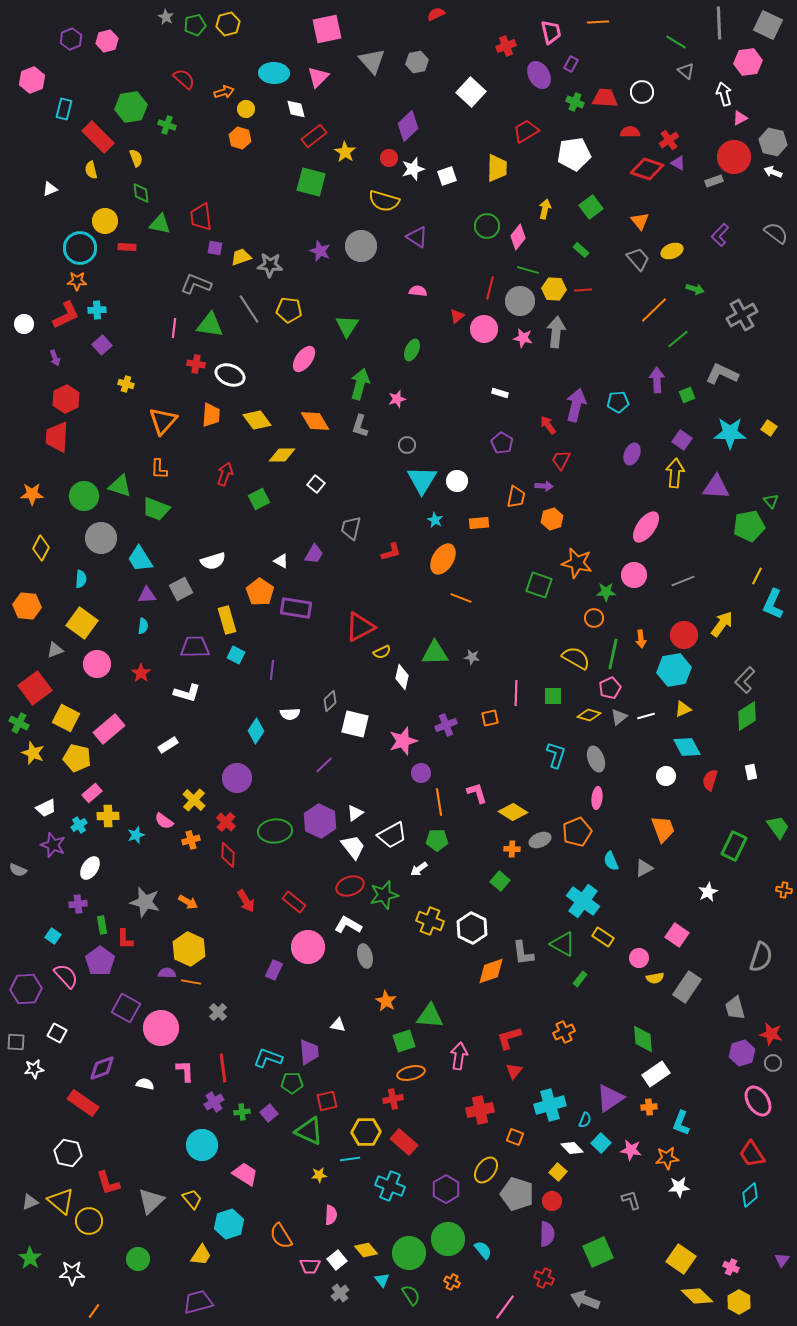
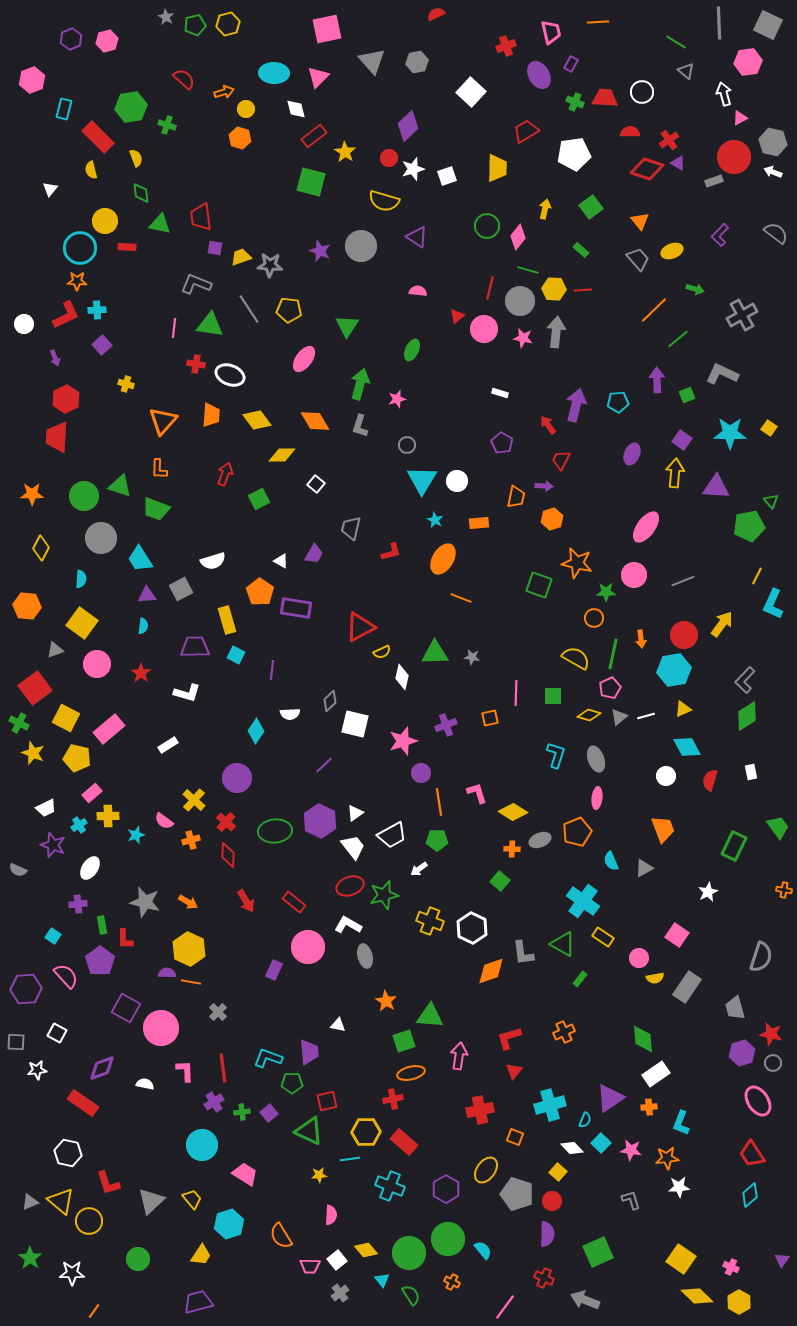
white triangle at (50, 189): rotated 28 degrees counterclockwise
white star at (34, 1069): moved 3 px right, 1 px down
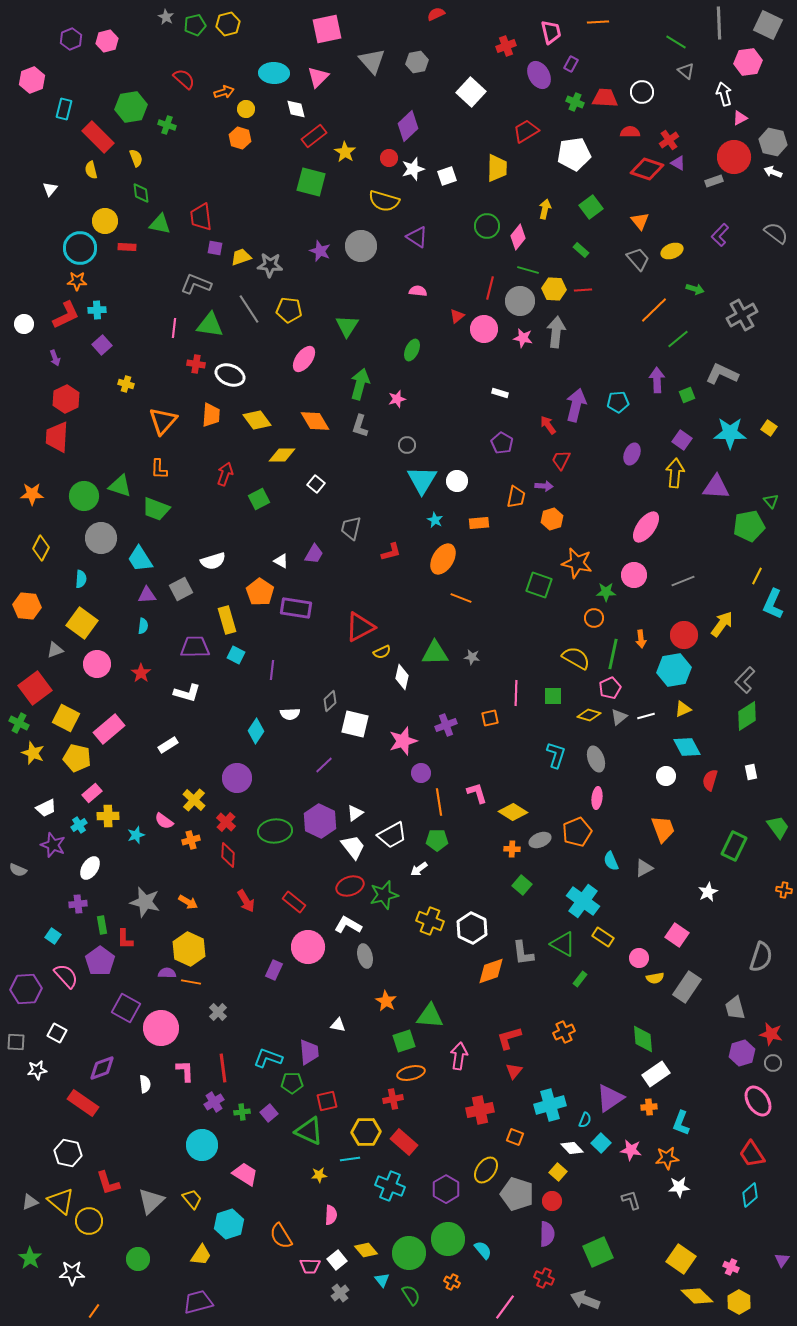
green square at (500, 881): moved 22 px right, 4 px down
white semicircle at (145, 1084): rotated 72 degrees clockwise
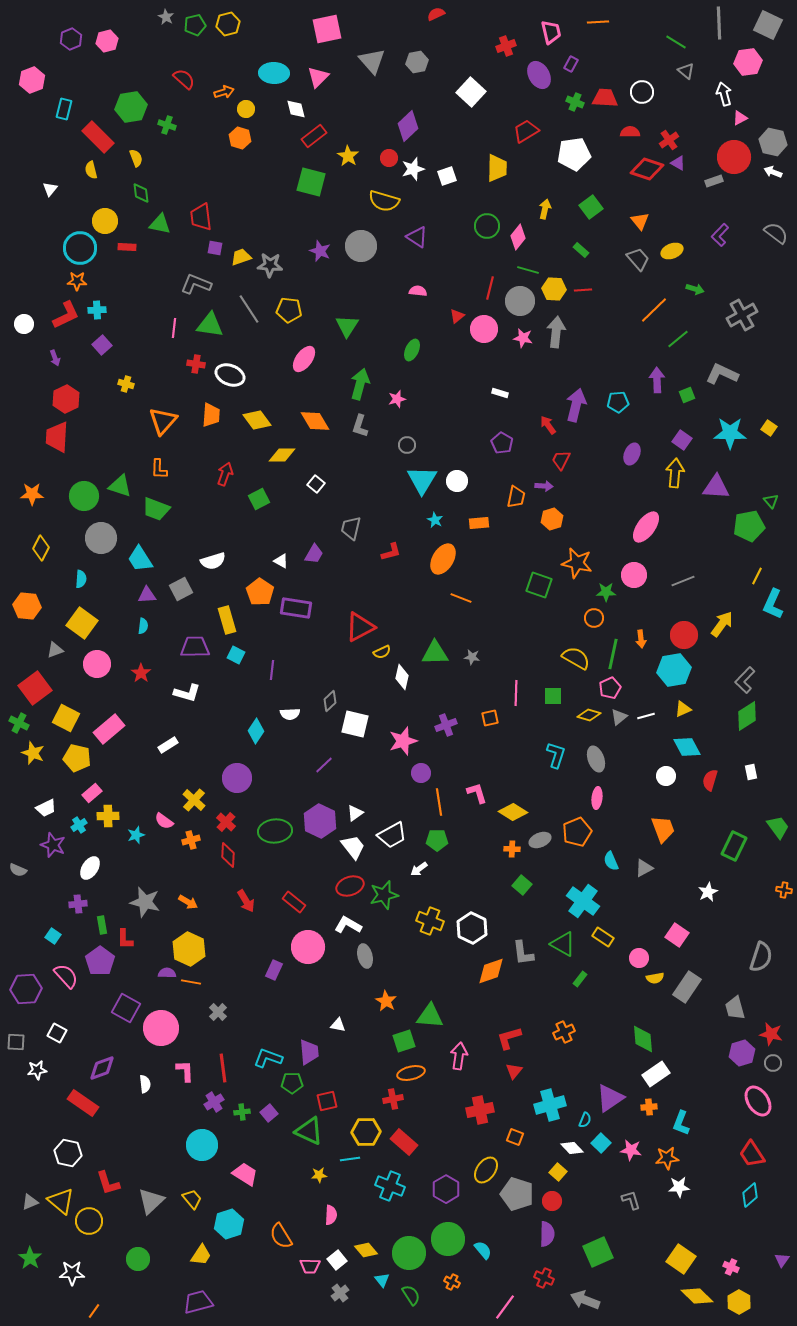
yellow star at (345, 152): moved 3 px right, 4 px down
